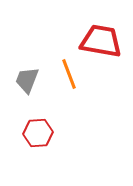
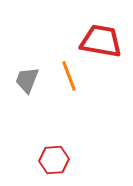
orange line: moved 2 px down
red hexagon: moved 16 px right, 27 px down
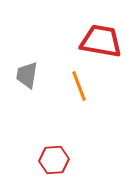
orange line: moved 10 px right, 10 px down
gray trapezoid: moved 5 px up; rotated 12 degrees counterclockwise
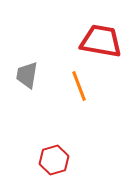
red hexagon: rotated 12 degrees counterclockwise
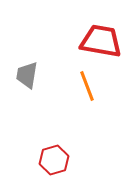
orange line: moved 8 px right
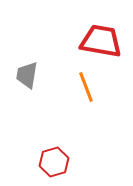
orange line: moved 1 px left, 1 px down
red hexagon: moved 2 px down
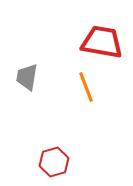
red trapezoid: moved 1 px right, 1 px down
gray trapezoid: moved 2 px down
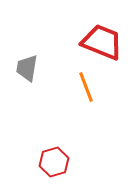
red trapezoid: rotated 12 degrees clockwise
gray trapezoid: moved 9 px up
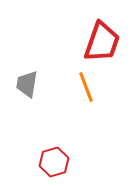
red trapezoid: rotated 87 degrees clockwise
gray trapezoid: moved 16 px down
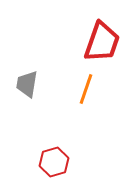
orange line: moved 2 px down; rotated 40 degrees clockwise
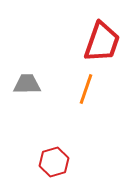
gray trapezoid: rotated 80 degrees clockwise
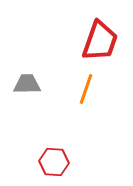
red trapezoid: moved 2 px left, 1 px up
red hexagon: rotated 20 degrees clockwise
